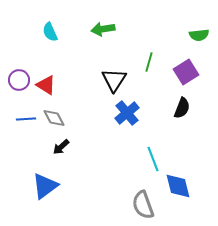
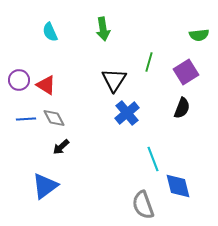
green arrow: rotated 90 degrees counterclockwise
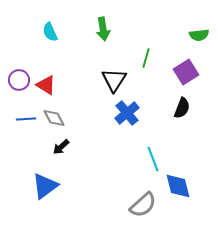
green line: moved 3 px left, 4 px up
gray semicircle: rotated 112 degrees counterclockwise
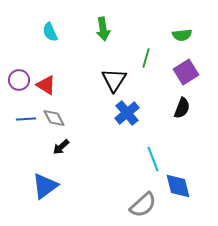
green semicircle: moved 17 px left
